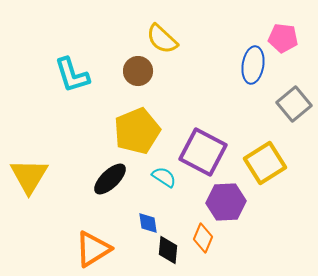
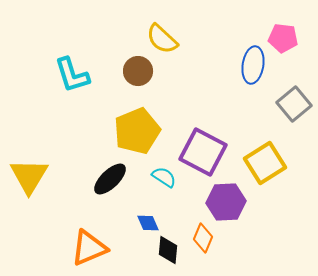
blue diamond: rotated 15 degrees counterclockwise
orange triangle: moved 4 px left, 1 px up; rotated 9 degrees clockwise
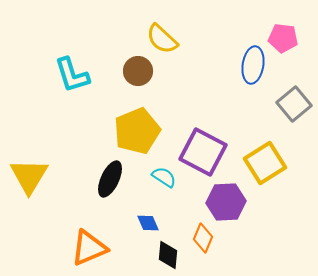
black ellipse: rotated 21 degrees counterclockwise
black diamond: moved 5 px down
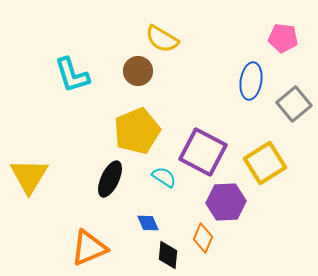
yellow semicircle: rotated 12 degrees counterclockwise
blue ellipse: moved 2 px left, 16 px down
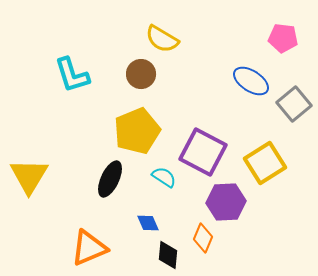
brown circle: moved 3 px right, 3 px down
blue ellipse: rotated 66 degrees counterclockwise
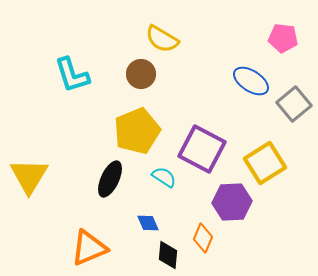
purple square: moved 1 px left, 3 px up
purple hexagon: moved 6 px right
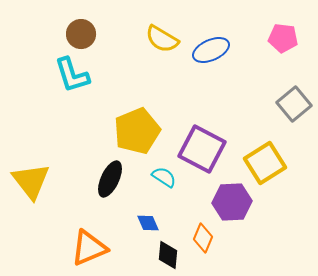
brown circle: moved 60 px left, 40 px up
blue ellipse: moved 40 px left, 31 px up; rotated 57 degrees counterclockwise
yellow triangle: moved 2 px right, 5 px down; rotated 9 degrees counterclockwise
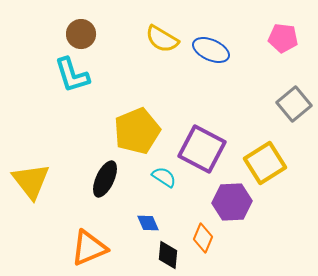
blue ellipse: rotated 48 degrees clockwise
black ellipse: moved 5 px left
